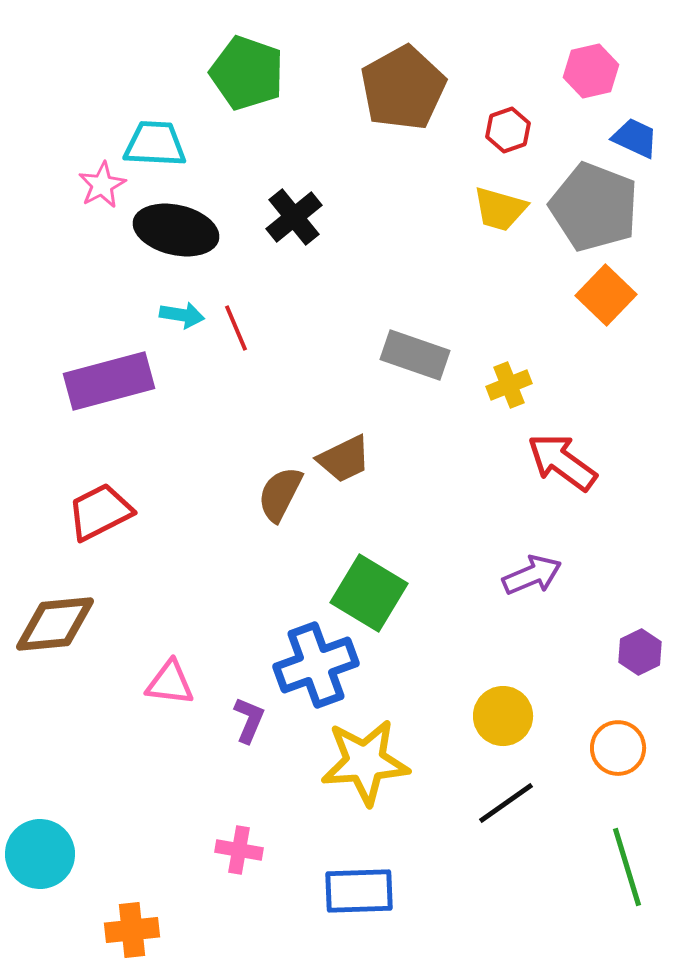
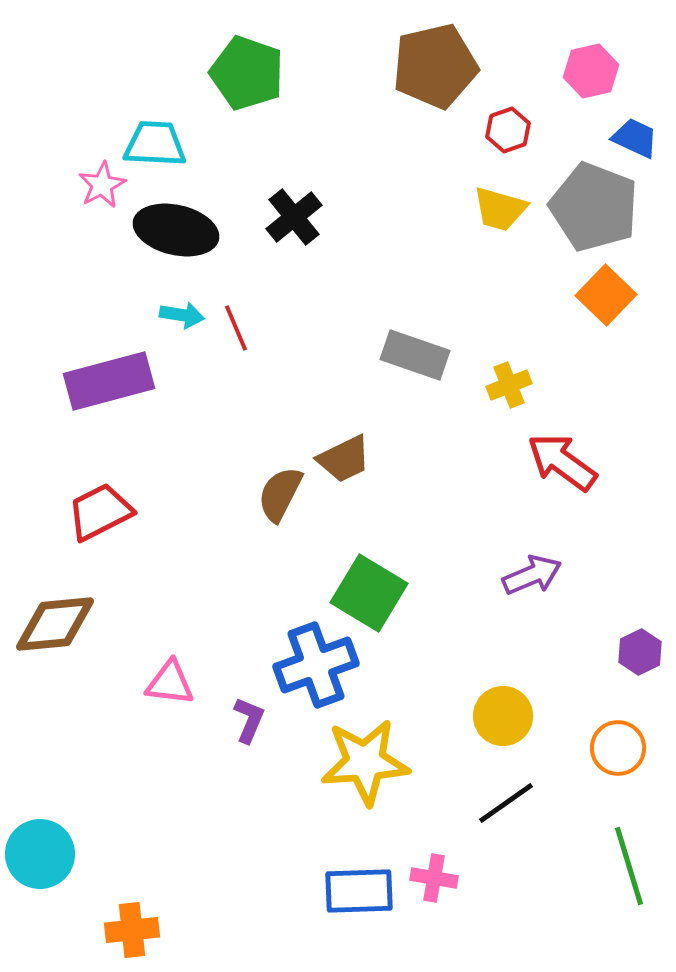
brown pentagon: moved 32 px right, 22 px up; rotated 16 degrees clockwise
pink cross: moved 195 px right, 28 px down
green line: moved 2 px right, 1 px up
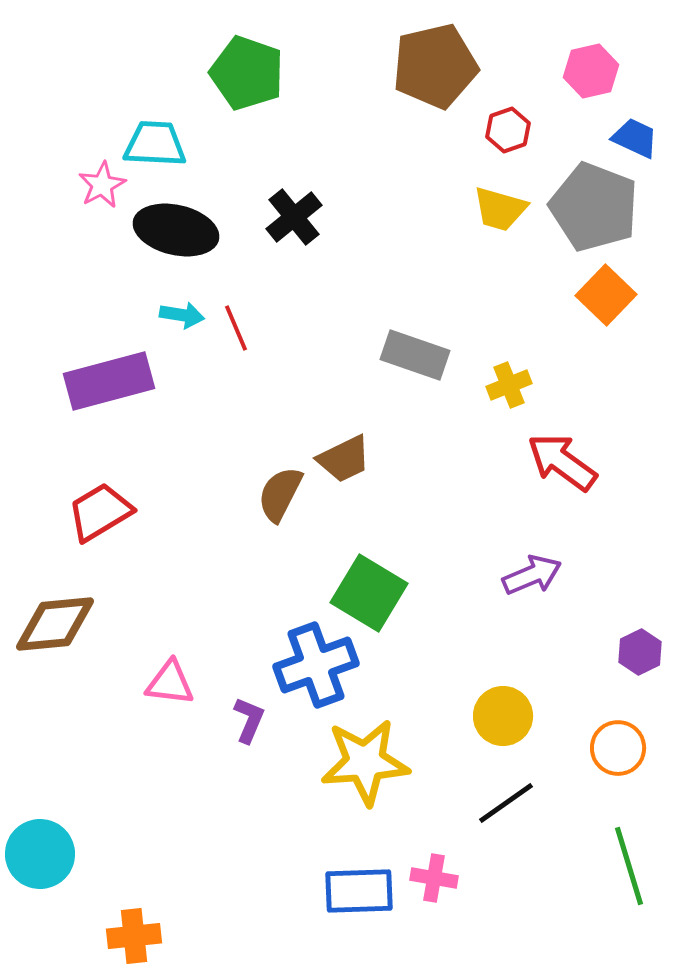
red trapezoid: rotated 4 degrees counterclockwise
orange cross: moved 2 px right, 6 px down
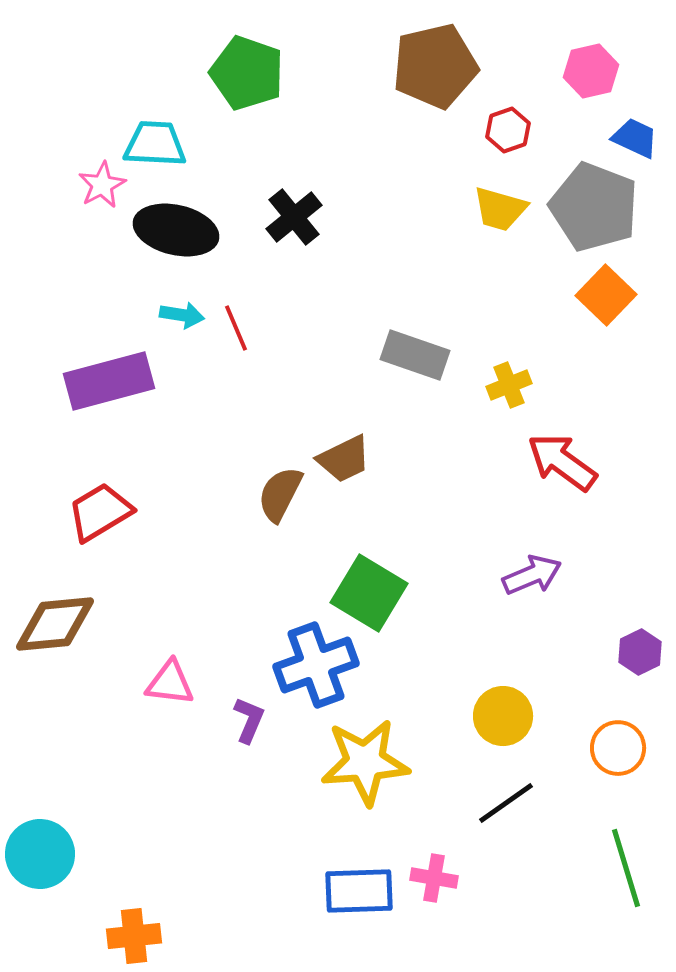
green line: moved 3 px left, 2 px down
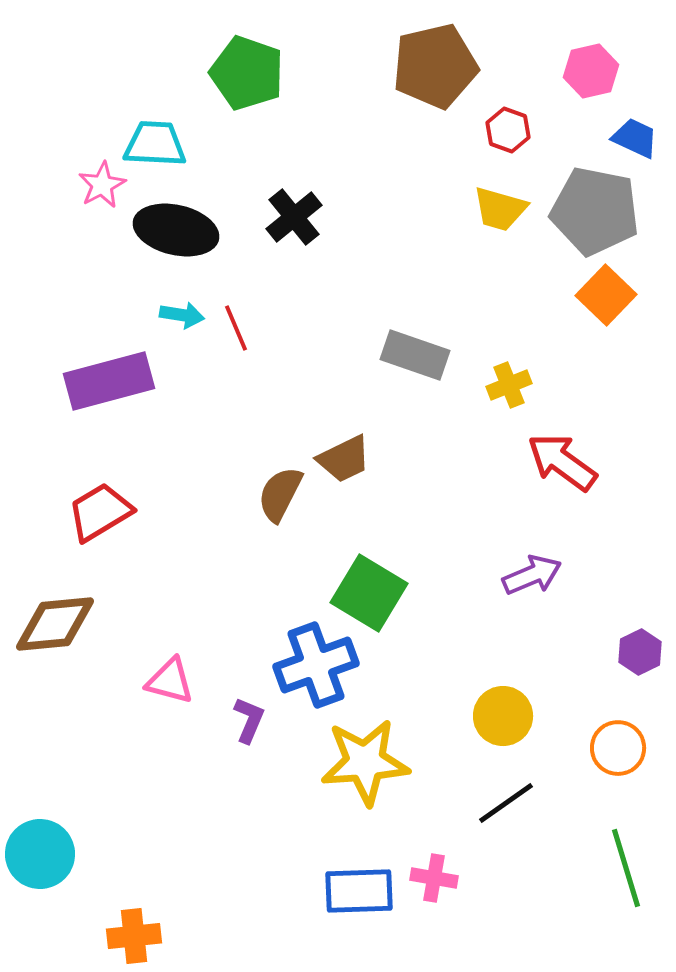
red hexagon: rotated 21 degrees counterclockwise
gray pentagon: moved 1 px right, 4 px down; rotated 10 degrees counterclockwise
pink triangle: moved 2 px up; rotated 8 degrees clockwise
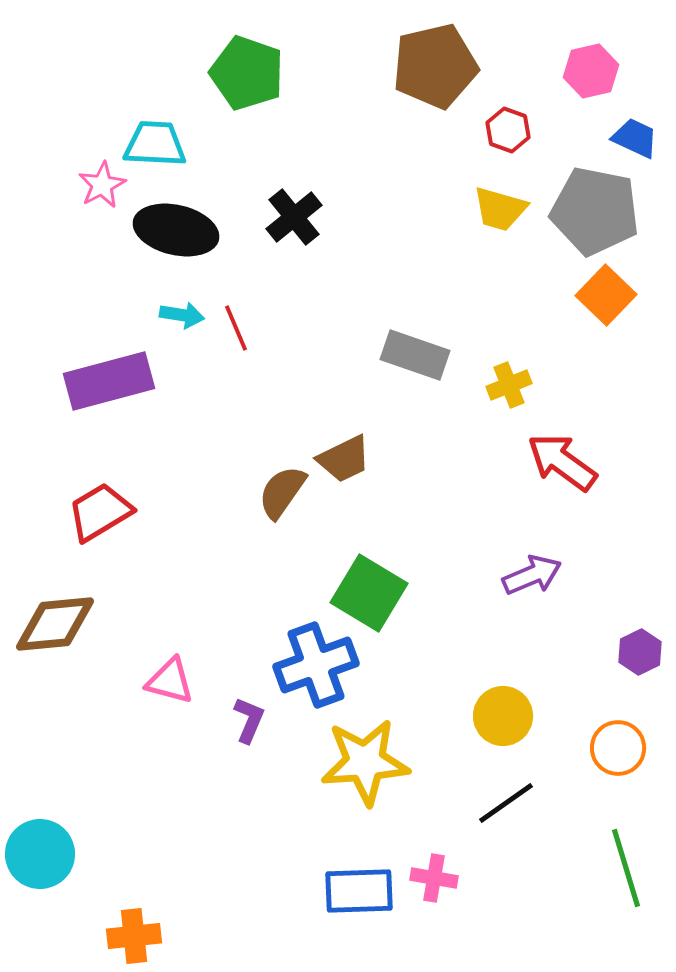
brown semicircle: moved 2 px right, 2 px up; rotated 8 degrees clockwise
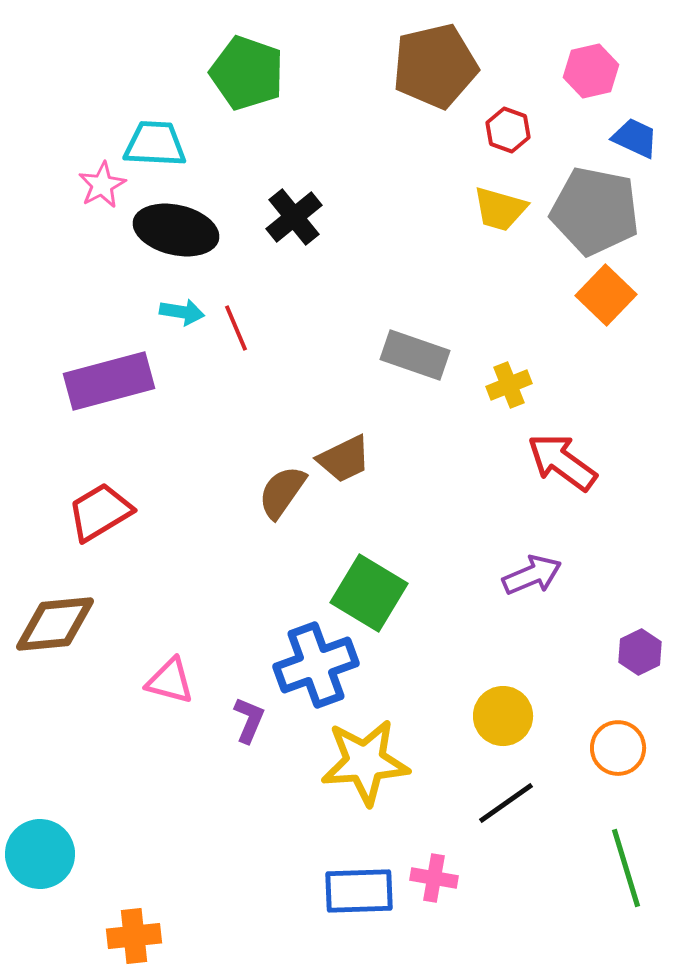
cyan arrow: moved 3 px up
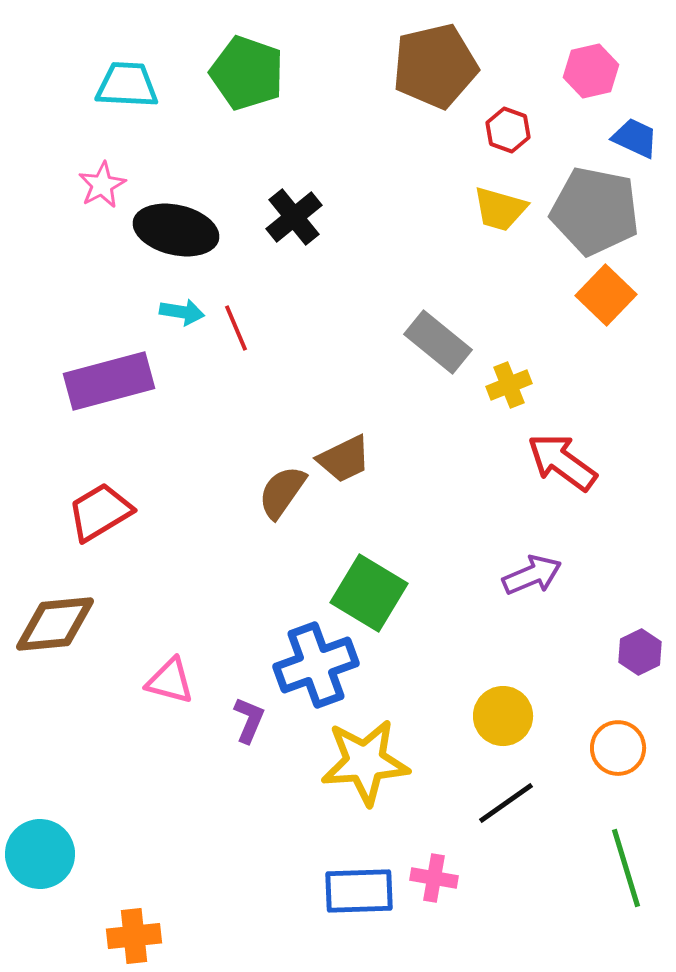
cyan trapezoid: moved 28 px left, 59 px up
gray rectangle: moved 23 px right, 13 px up; rotated 20 degrees clockwise
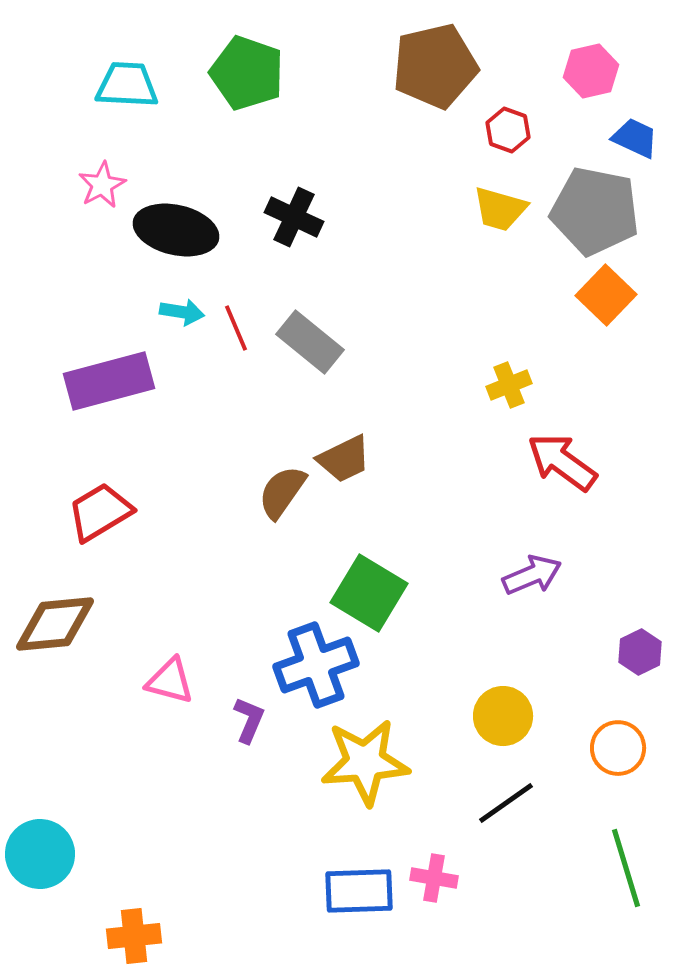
black cross: rotated 26 degrees counterclockwise
gray rectangle: moved 128 px left
